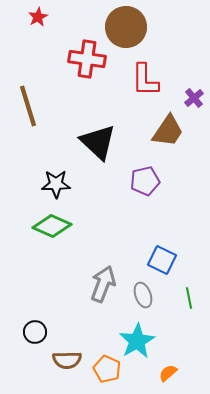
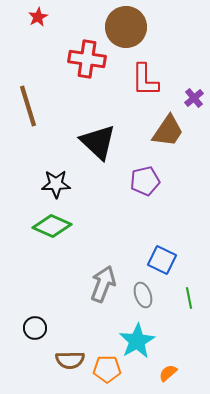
black circle: moved 4 px up
brown semicircle: moved 3 px right
orange pentagon: rotated 24 degrees counterclockwise
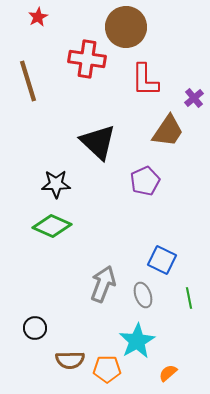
brown line: moved 25 px up
purple pentagon: rotated 12 degrees counterclockwise
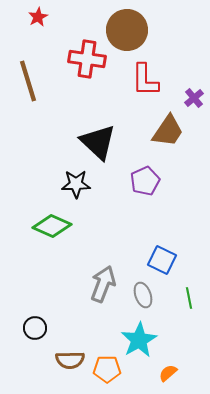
brown circle: moved 1 px right, 3 px down
black star: moved 20 px right
cyan star: moved 2 px right, 1 px up
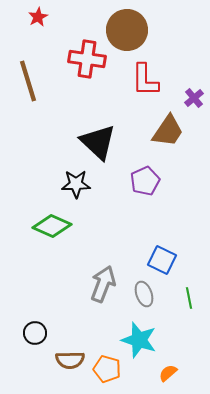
gray ellipse: moved 1 px right, 1 px up
black circle: moved 5 px down
cyan star: rotated 24 degrees counterclockwise
orange pentagon: rotated 16 degrees clockwise
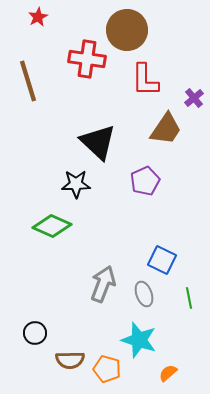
brown trapezoid: moved 2 px left, 2 px up
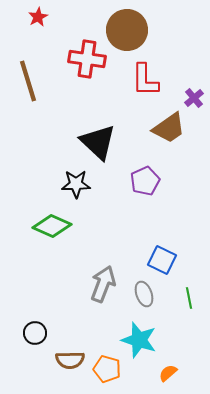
brown trapezoid: moved 3 px right, 1 px up; rotated 21 degrees clockwise
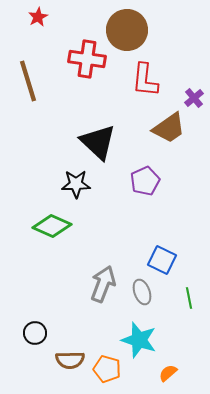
red L-shape: rotated 6 degrees clockwise
gray ellipse: moved 2 px left, 2 px up
